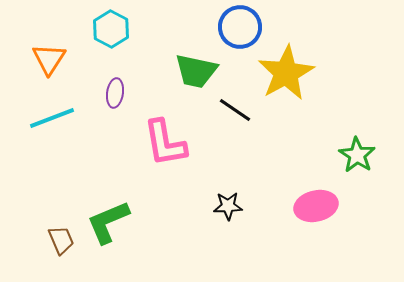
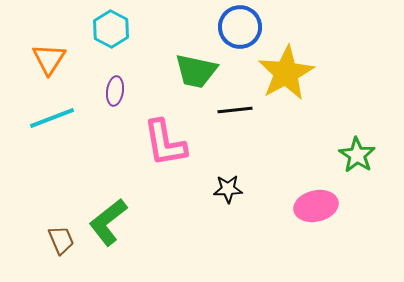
purple ellipse: moved 2 px up
black line: rotated 40 degrees counterclockwise
black star: moved 17 px up
green L-shape: rotated 15 degrees counterclockwise
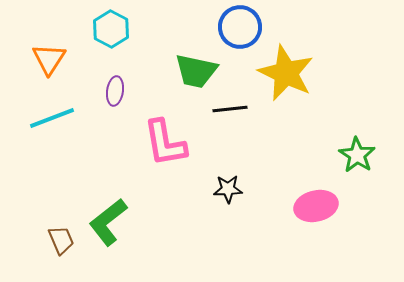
yellow star: rotated 18 degrees counterclockwise
black line: moved 5 px left, 1 px up
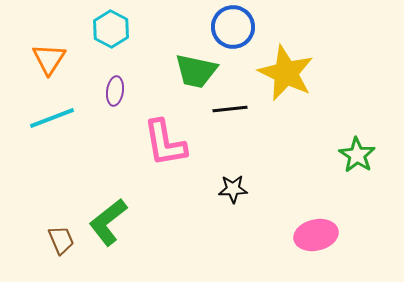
blue circle: moved 7 px left
black star: moved 5 px right
pink ellipse: moved 29 px down
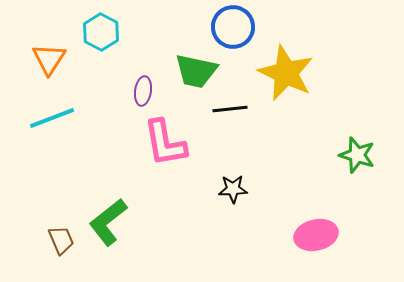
cyan hexagon: moved 10 px left, 3 px down
purple ellipse: moved 28 px right
green star: rotated 15 degrees counterclockwise
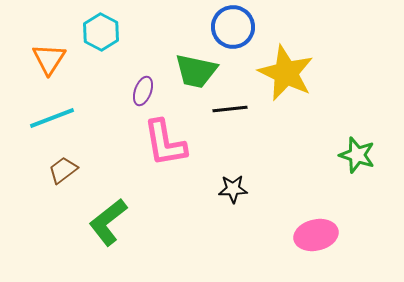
purple ellipse: rotated 12 degrees clockwise
brown trapezoid: moved 2 px right, 70 px up; rotated 104 degrees counterclockwise
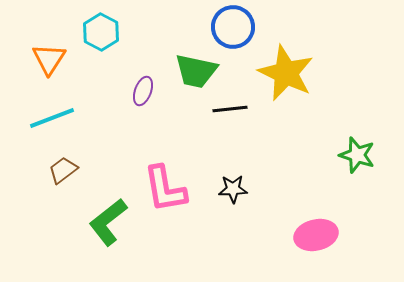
pink L-shape: moved 46 px down
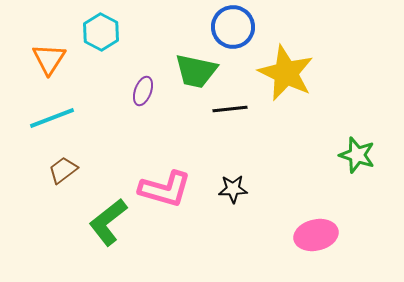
pink L-shape: rotated 64 degrees counterclockwise
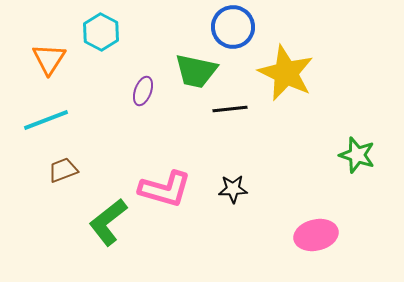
cyan line: moved 6 px left, 2 px down
brown trapezoid: rotated 16 degrees clockwise
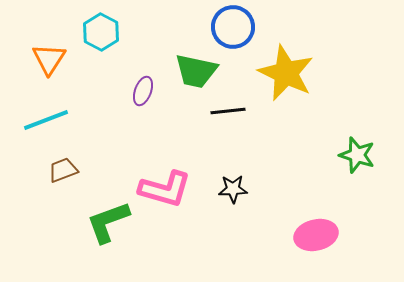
black line: moved 2 px left, 2 px down
green L-shape: rotated 18 degrees clockwise
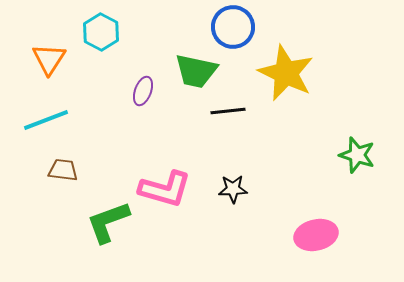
brown trapezoid: rotated 28 degrees clockwise
